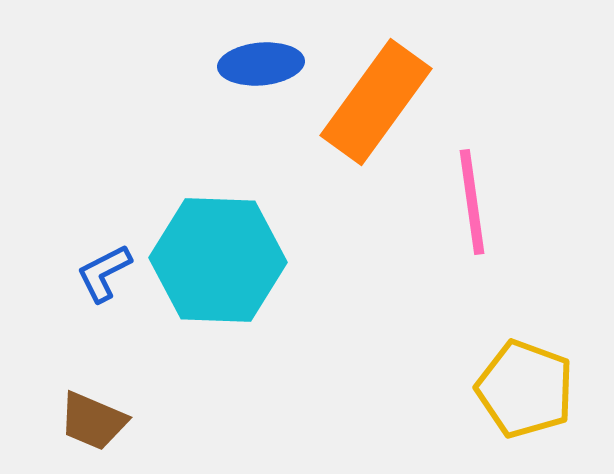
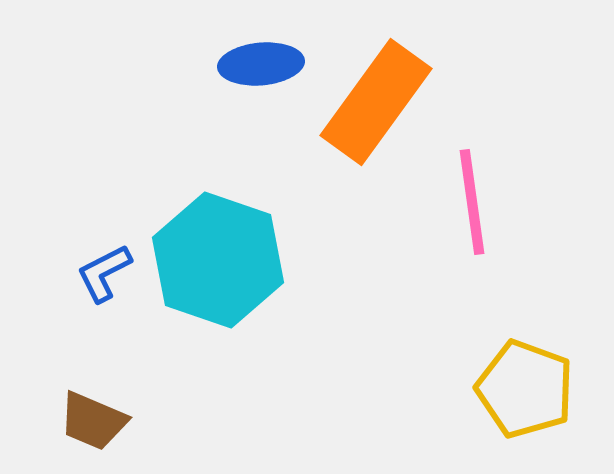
cyan hexagon: rotated 17 degrees clockwise
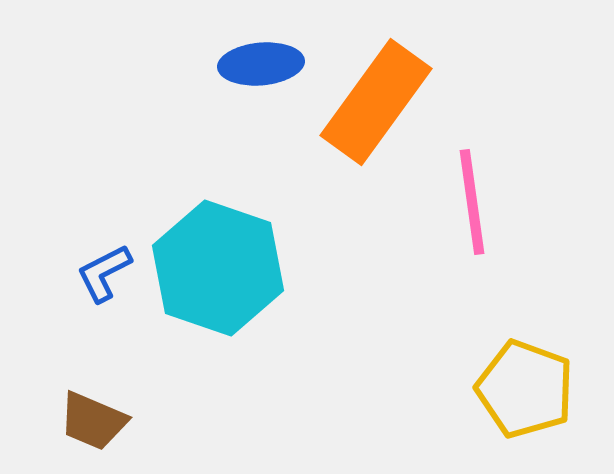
cyan hexagon: moved 8 px down
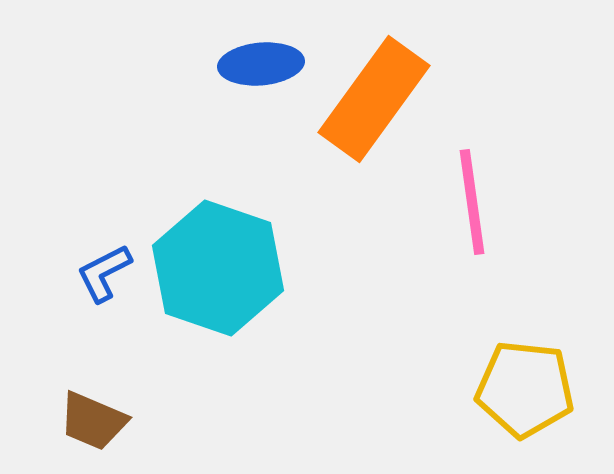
orange rectangle: moved 2 px left, 3 px up
yellow pentagon: rotated 14 degrees counterclockwise
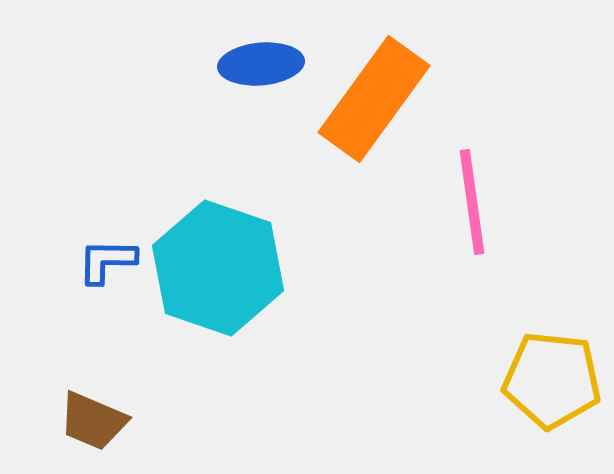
blue L-shape: moved 3 px right, 12 px up; rotated 28 degrees clockwise
yellow pentagon: moved 27 px right, 9 px up
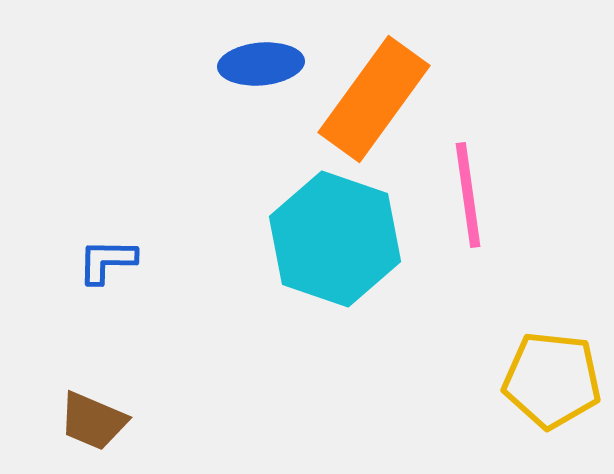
pink line: moved 4 px left, 7 px up
cyan hexagon: moved 117 px right, 29 px up
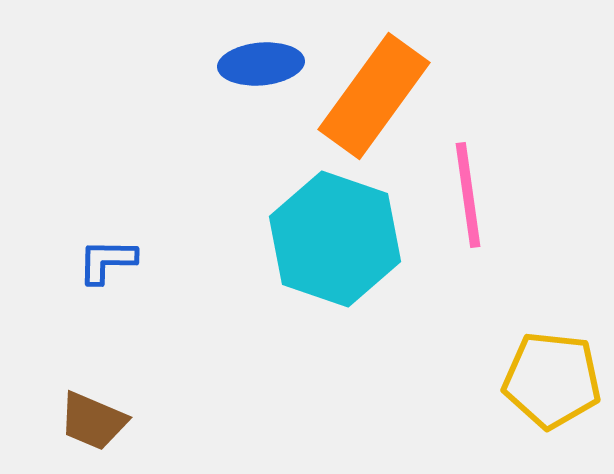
orange rectangle: moved 3 px up
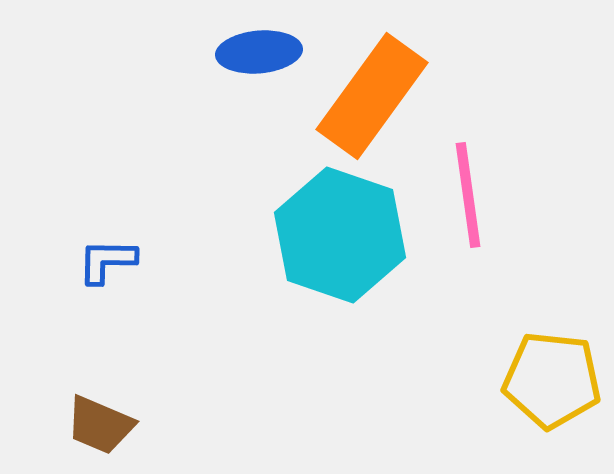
blue ellipse: moved 2 px left, 12 px up
orange rectangle: moved 2 px left
cyan hexagon: moved 5 px right, 4 px up
brown trapezoid: moved 7 px right, 4 px down
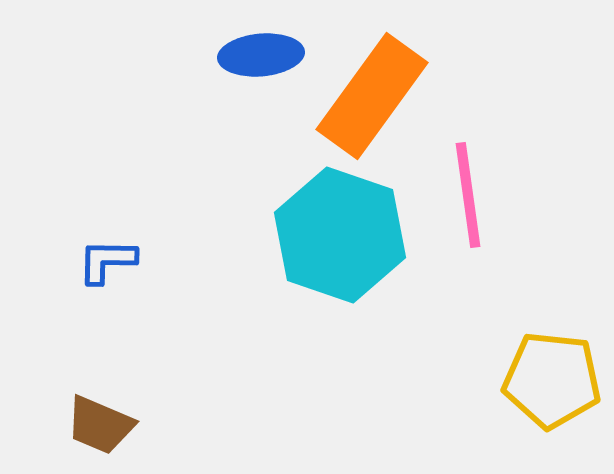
blue ellipse: moved 2 px right, 3 px down
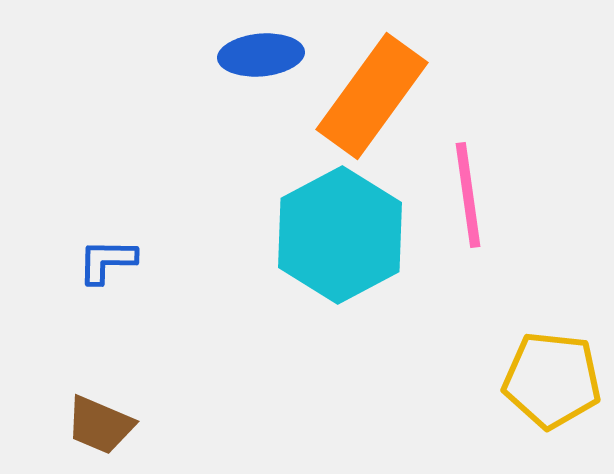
cyan hexagon: rotated 13 degrees clockwise
